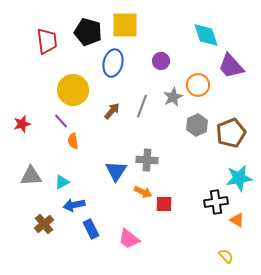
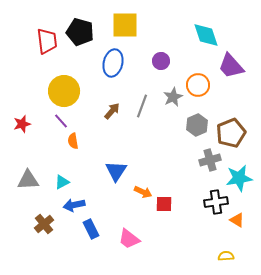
black pentagon: moved 8 px left
yellow circle: moved 9 px left, 1 px down
gray cross: moved 63 px right; rotated 20 degrees counterclockwise
gray triangle: moved 3 px left, 4 px down
yellow semicircle: rotated 49 degrees counterclockwise
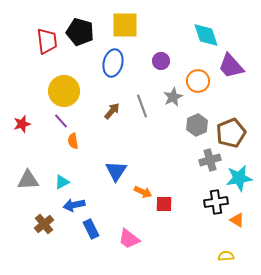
orange circle: moved 4 px up
gray line: rotated 40 degrees counterclockwise
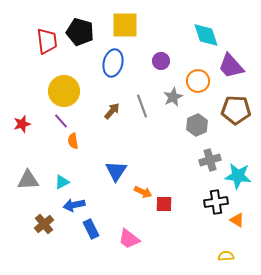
brown pentagon: moved 5 px right, 23 px up; rotated 24 degrees clockwise
cyan star: moved 1 px left, 2 px up; rotated 16 degrees clockwise
